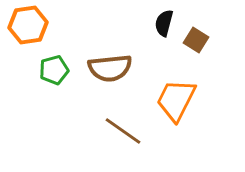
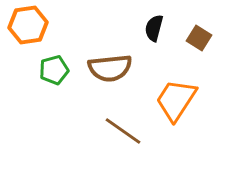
black semicircle: moved 10 px left, 5 px down
brown square: moved 3 px right, 2 px up
orange trapezoid: rotated 6 degrees clockwise
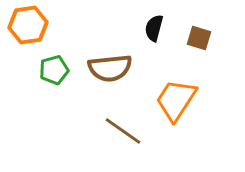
brown square: rotated 15 degrees counterclockwise
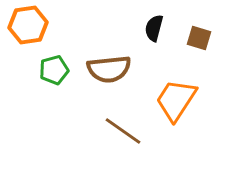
brown semicircle: moved 1 px left, 1 px down
